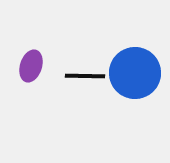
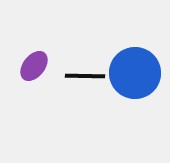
purple ellipse: moved 3 px right; rotated 20 degrees clockwise
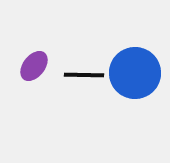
black line: moved 1 px left, 1 px up
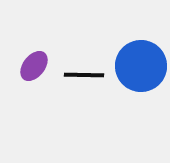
blue circle: moved 6 px right, 7 px up
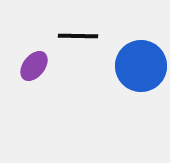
black line: moved 6 px left, 39 px up
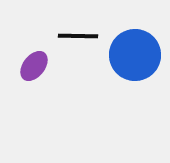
blue circle: moved 6 px left, 11 px up
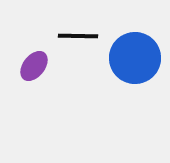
blue circle: moved 3 px down
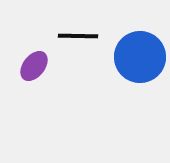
blue circle: moved 5 px right, 1 px up
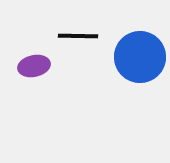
purple ellipse: rotated 40 degrees clockwise
